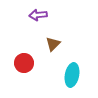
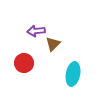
purple arrow: moved 2 px left, 16 px down
cyan ellipse: moved 1 px right, 1 px up
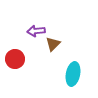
red circle: moved 9 px left, 4 px up
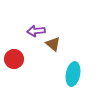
brown triangle: rotated 35 degrees counterclockwise
red circle: moved 1 px left
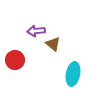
red circle: moved 1 px right, 1 px down
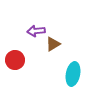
brown triangle: rotated 49 degrees clockwise
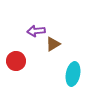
red circle: moved 1 px right, 1 px down
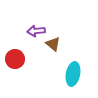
brown triangle: rotated 49 degrees counterclockwise
red circle: moved 1 px left, 2 px up
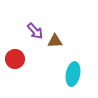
purple arrow: moved 1 px left; rotated 126 degrees counterclockwise
brown triangle: moved 2 px right, 3 px up; rotated 42 degrees counterclockwise
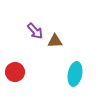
red circle: moved 13 px down
cyan ellipse: moved 2 px right
